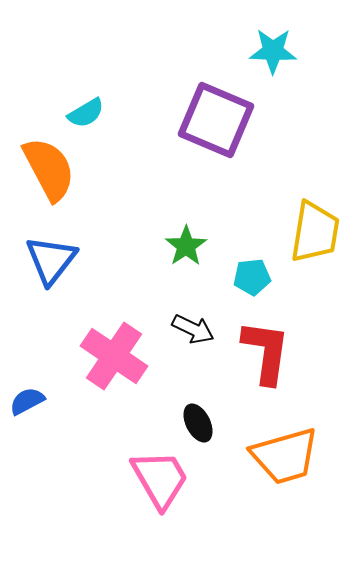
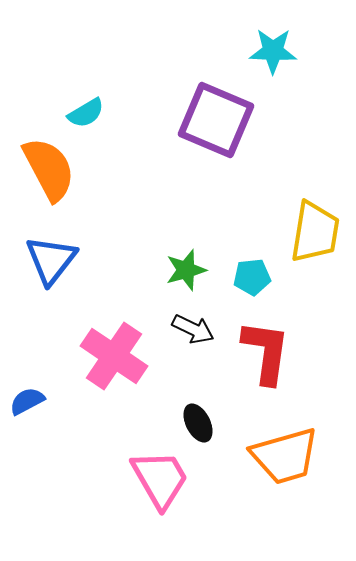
green star: moved 24 px down; rotated 18 degrees clockwise
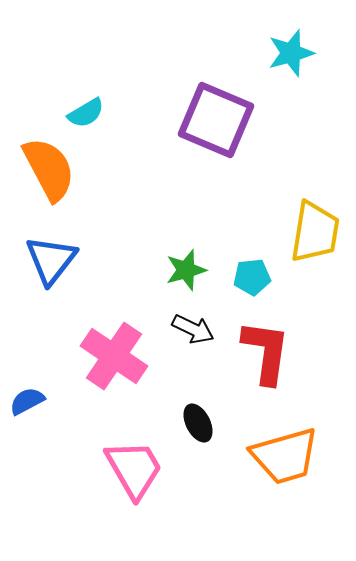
cyan star: moved 18 px right, 2 px down; rotated 18 degrees counterclockwise
pink trapezoid: moved 26 px left, 10 px up
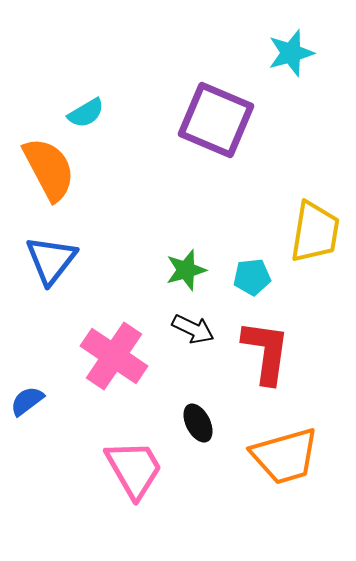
blue semicircle: rotated 9 degrees counterclockwise
